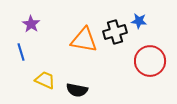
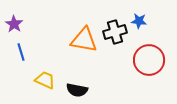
purple star: moved 17 px left
red circle: moved 1 px left, 1 px up
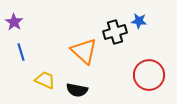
purple star: moved 2 px up
orange triangle: moved 11 px down; rotated 32 degrees clockwise
red circle: moved 15 px down
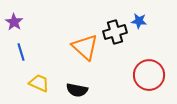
orange triangle: moved 1 px right, 4 px up
yellow trapezoid: moved 6 px left, 3 px down
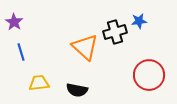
blue star: rotated 14 degrees counterclockwise
yellow trapezoid: rotated 30 degrees counterclockwise
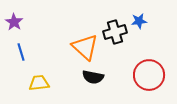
black semicircle: moved 16 px right, 13 px up
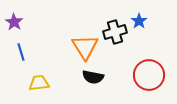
blue star: rotated 28 degrees counterclockwise
orange triangle: rotated 16 degrees clockwise
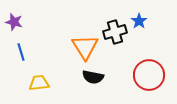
purple star: rotated 18 degrees counterclockwise
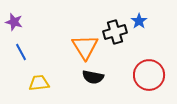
blue line: rotated 12 degrees counterclockwise
